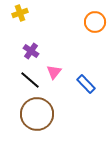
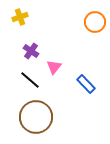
yellow cross: moved 4 px down
pink triangle: moved 5 px up
brown circle: moved 1 px left, 3 px down
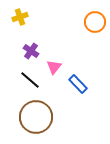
blue rectangle: moved 8 px left
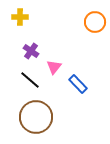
yellow cross: rotated 21 degrees clockwise
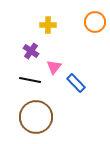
yellow cross: moved 28 px right, 8 px down
black line: rotated 30 degrees counterclockwise
blue rectangle: moved 2 px left, 1 px up
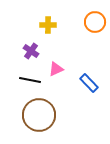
pink triangle: moved 2 px right, 2 px down; rotated 28 degrees clockwise
blue rectangle: moved 13 px right
brown circle: moved 3 px right, 2 px up
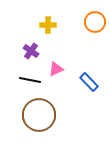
blue rectangle: moved 1 px up
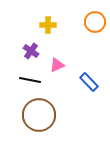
pink triangle: moved 1 px right, 4 px up
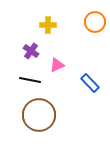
blue rectangle: moved 1 px right, 1 px down
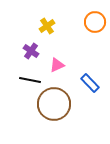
yellow cross: moved 1 px left, 1 px down; rotated 35 degrees counterclockwise
brown circle: moved 15 px right, 11 px up
